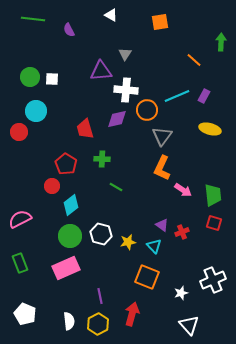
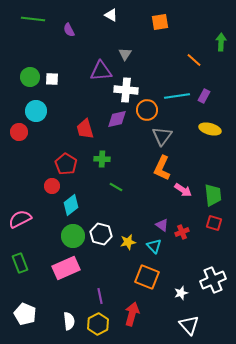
cyan line at (177, 96): rotated 15 degrees clockwise
green circle at (70, 236): moved 3 px right
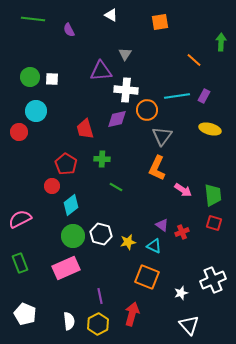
orange L-shape at (162, 168): moved 5 px left
cyan triangle at (154, 246): rotated 21 degrees counterclockwise
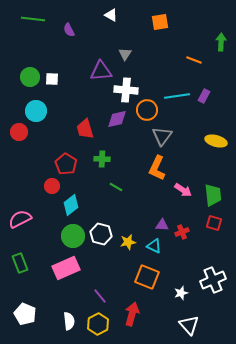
orange line at (194, 60): rotated 21 degrees counterclockwise
yellow ellipse at (210, 129): moved 6 px right, 12 px down
purple triangle at (162, 225): rotated 32 degrees counterclockwise
purple line at (100, 296): rotated 28 degrees counterclockwise
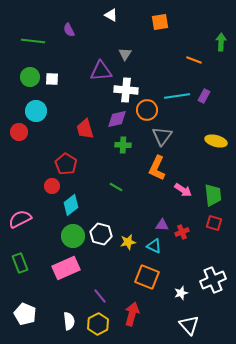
green line at (33, 19): moved 22 px down
green cross at (102, 159): moved 21 px right, 14 px up
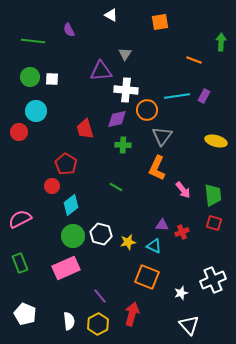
pink arrow at (183, 190): rotated 18 degrees clockwise
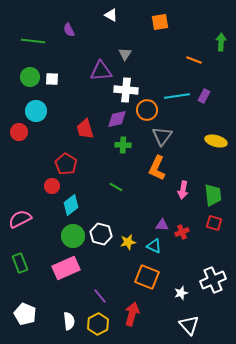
pink arrow at (183, 190): rotated 48 degrees clockwise
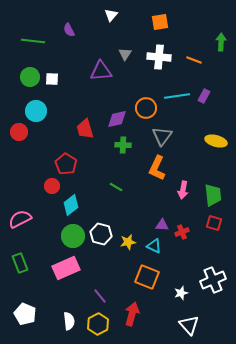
white triangle at (111, 15): rotated 40 degrees clockwise
white cross at (126, 90): moved 33 px right, 33 px up
orange circle at (147, 110): moved 1 px left, 2 px up
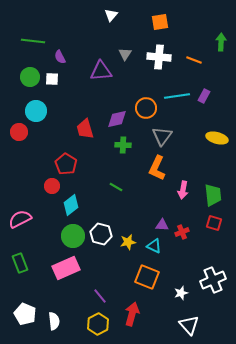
purple semicircle at (69, 30): moved 9 px left, 27 px down
yellow ellipse at (216, 141): moved 1 px right, 3 px up
white semicircle at (69, 321): moved 15 px left
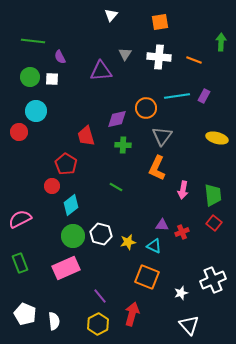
red trapezoid at (85, 129): moved 1 px right, 7 px down
red square at (214, 223): rotated 21 degrees clockwise
